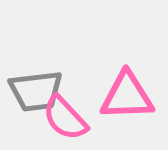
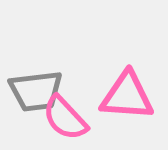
pink triangle: rotated 6 degrees clockwise
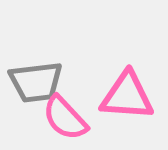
gray trapezoid: moved 9 px up
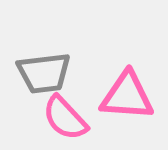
gray trapezoid: moved 8 px right, 9 px up
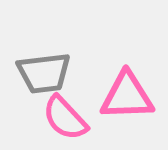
pink triangle: rotated 6 degrees counterclockwise
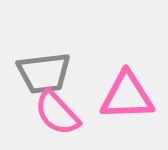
pink semicircle: moved 8 px left, 5 px up
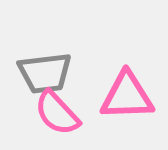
gray trapezoid: moved 1 px right
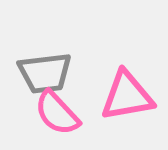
pink triangle: rotated 8 degrees counterclockwise
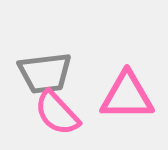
pink triangle: rotated 10 degrees clockwise
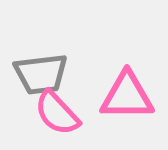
gray trapezoid: moved 4 px left, 1 px down
